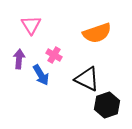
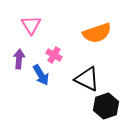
black hexagon: moved 1 px left, 1 px down
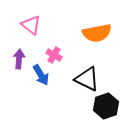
pink triangle: rotated 20 degrees counterclockwise
orange semicircle: rotated 8 degrees clockwise
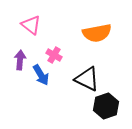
purple arrow: moved 1 px right, 1 px down
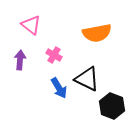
blue arrow: moved 18 px right, 13 px down
black hexagon: moved 6 px right; rotated 20 degrees counterclockwise
